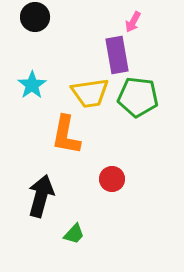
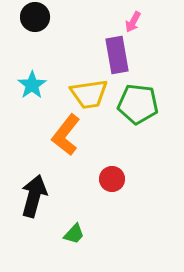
yellow trapezoid: moved 1 px left, 1 px down
green pentagon: moved 7 px down
orange L-shape: rotated 27 degrees clockwise
black arrow: moved 7 px left
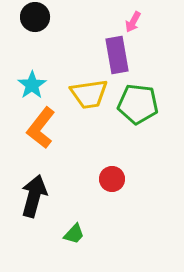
orange L-shape: moved 25 px left, 7 px up
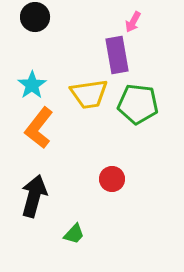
orange L-shape: moved 2 px left
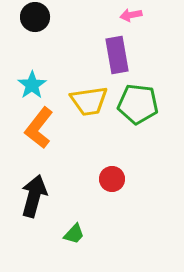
pink arrow: moved 2 px left, 7 px up; rotated 50 degrees clockwise
yellow trapezoid: moved 7 px down
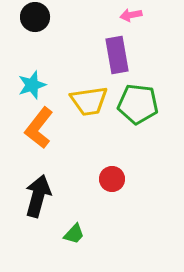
cyan star: rotated 16 degrees clockwise
black arrow: moved 4 px right
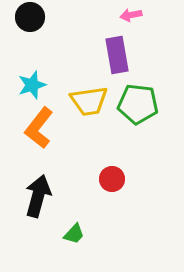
black circle: moved 5 px left
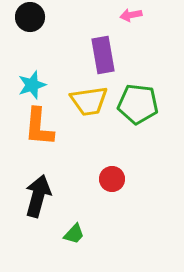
purple rectangle: moved 14 px left
orange L-shape: moved 1 px up; rotated 33 degrees counterclockwise
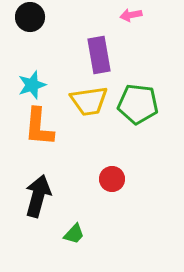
purple rectangle: moved 4 px left
